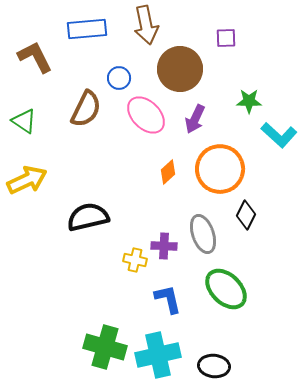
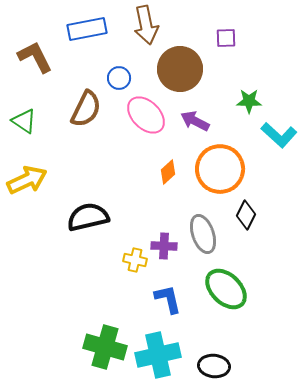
blue rectangle: rotated 6 degrees counterclockwise
purple arrow: moved 2 px down; rotated 92 degrees clockwise
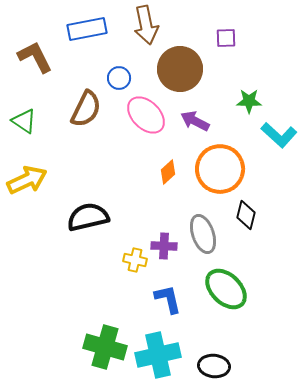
black diamond: rotated 12 degrees counterclockwise
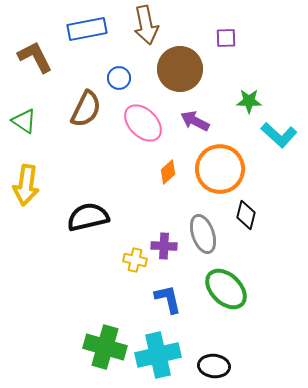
pink ellipse: moved 3 px left, 8 px down
yellow arrow: moved 1 px left, 5 px down; rotated 123 degrees clockwise
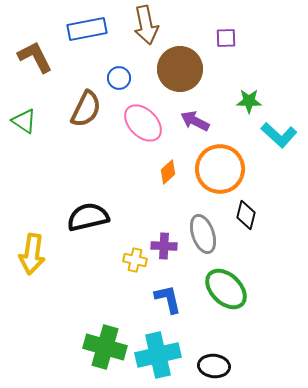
yellow arrow: moved 6 px right, 69 px down
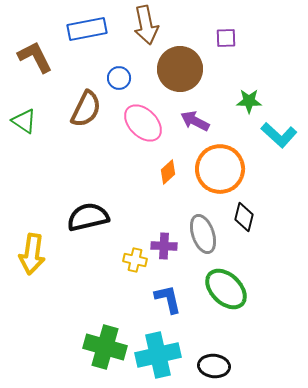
black diamond: moved 2 px left, 2 px down
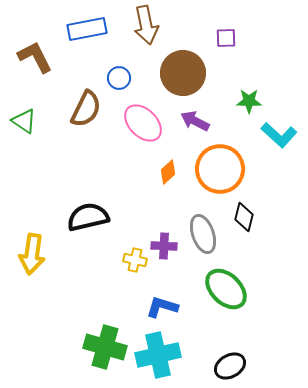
brown circle: moved 3 px right, 4 px down
blue L-shape: moved 6 px left, 8 px down; rotated 60 degrees counterclockwise
black ellipse: moved 16 px right; rotated 36 degrees counterclockwise
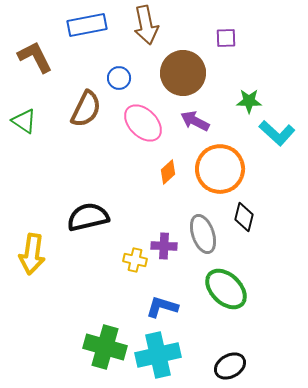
blue rectangle: moved 4 px up
cyan L-shape: moved 2 px left, 2 px up
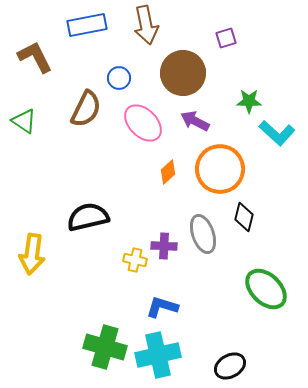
purple square: rotated 15 degrees counterclockwise
green ellipse: moved 40 px right
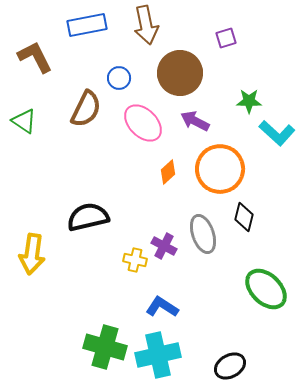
brown circle: moved 3 px left
purple cross: rotated 25 degrees clockwise
blue L-shape: rotated 16 degrees clockwise
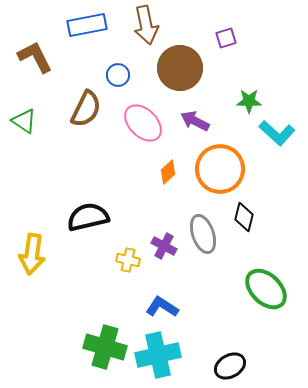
brown circle: moved 5 px up
blue circle: moved 1 px left, 3 px up
yellow cross: moved 7 px left
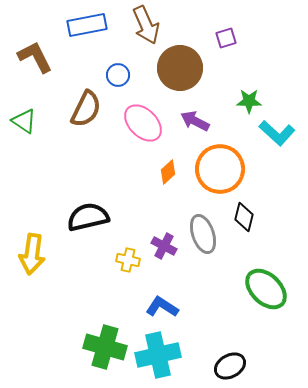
brown arrow: rotated 12 degrees counterclockwise
